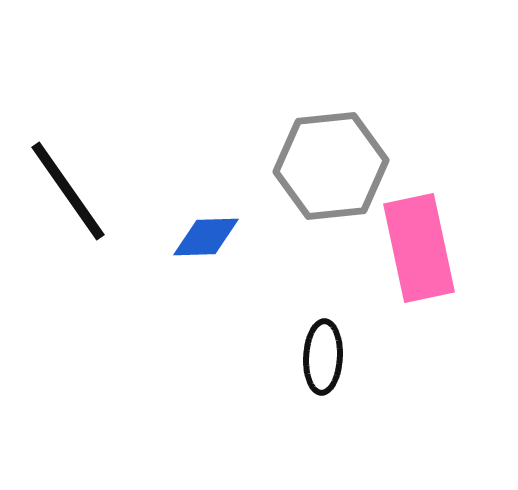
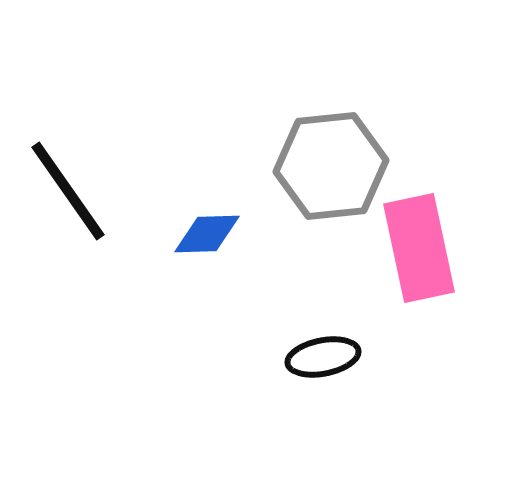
blue diamond: moved 1 px right, 3 px up
black ellipse: rotated 76 degrees clockwise
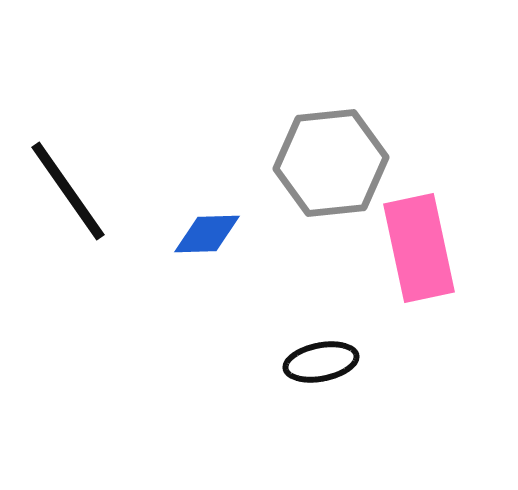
gray hexagon: moved 3 px up
black ellipse: moved 2 px left, 5 px down
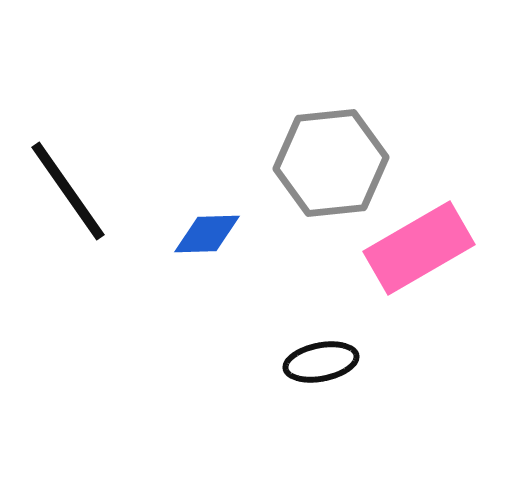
pink rectangle: rotated 72 degrees clockwise
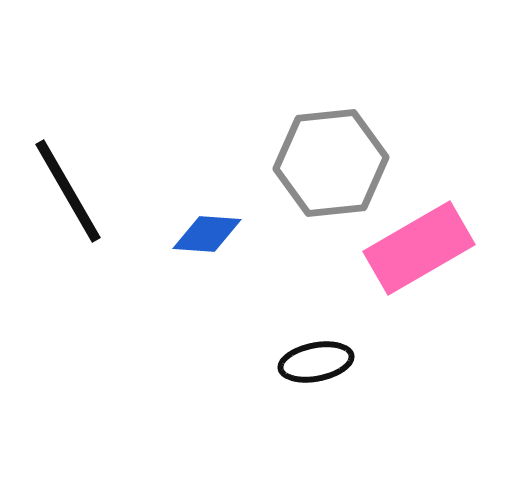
black line: rotated 5 degrees clockwise
blue diamond: rotated 6 degrees clockwise
black ellipse: moved 5 px left
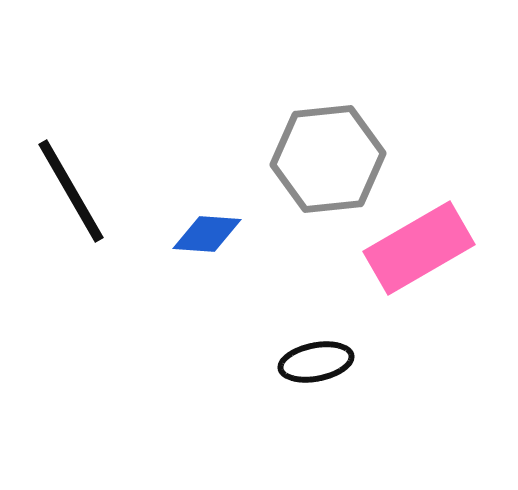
gray hexagon: moved 3 px left, 4 px up
black line: moved 3 px right
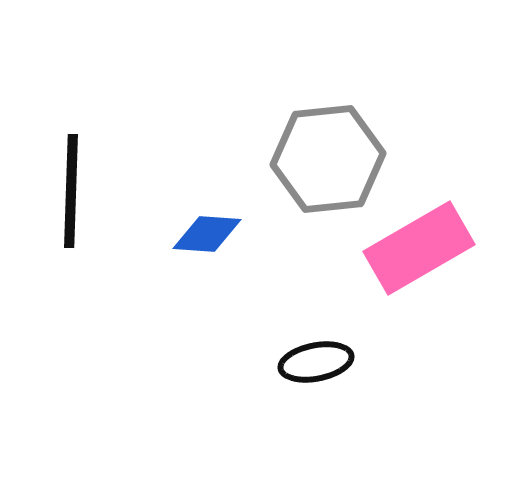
black line: rotated 32 degrees clockwise
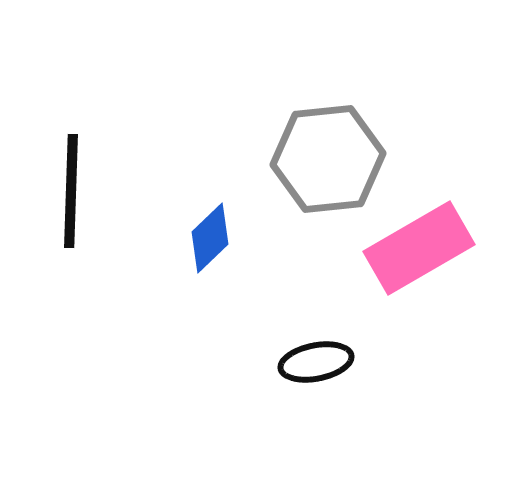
blue diamond: moved 3 px right, 4 px down; rotated 48 degrees counterclockwise
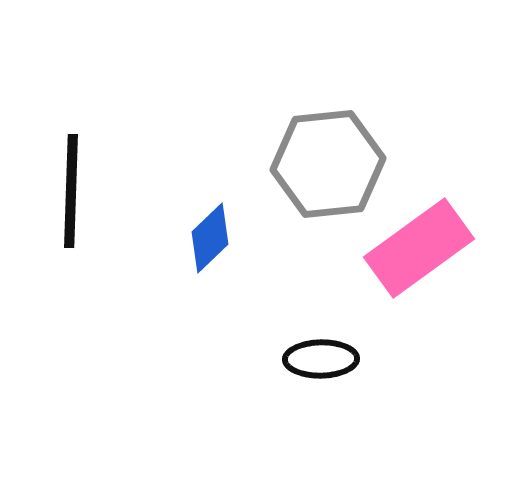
gray hexagon: moved 5 px down
pink rectangle: rotated 6 degrees counterclockwise
black ellipse: moved 5 px right, 3 px up; rotated 10 degrees clockwise
